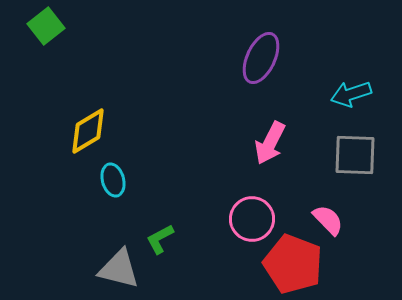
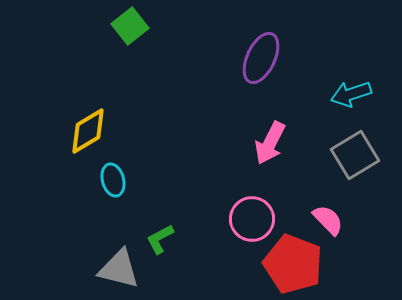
green square: moved 84 px right
gray square: rotated 33 degrees counterclockwise
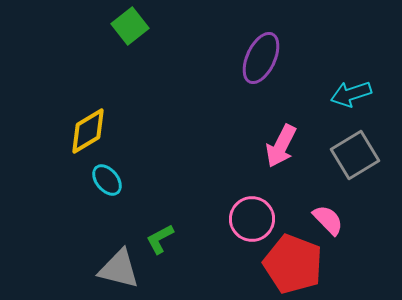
pink arrow: moved 11 px right, 3 px down
cyan ellipse: moved 6 px left; rotated 24 degrees counterclockwise
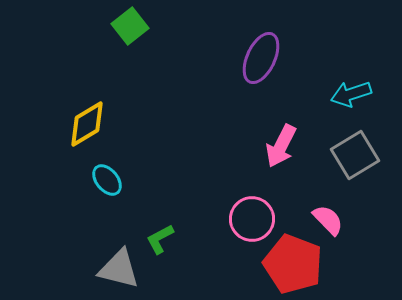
yellow diamond: moved 1 px left, 7 px up
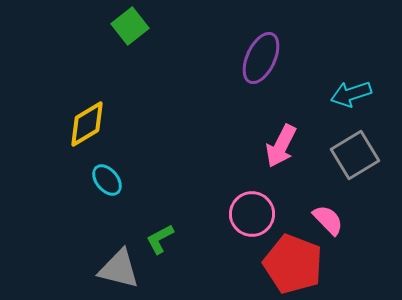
pink circle: moved 5 px up
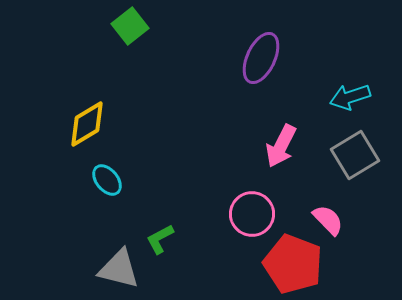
cyan arrow: moved 1 px left, 3 px down
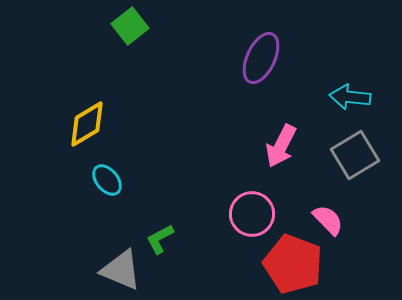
cyan arrow: rotated 24 degrees clockwise
gray triangle: moved 2 px right, 1 px down; rotated 9 degrees clockwise
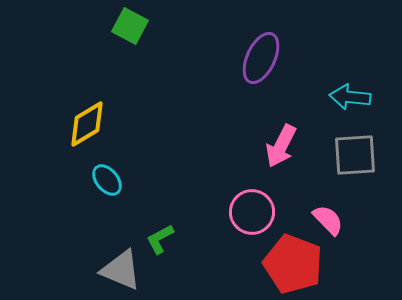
green square: rotated 24 degrees counterclockwise
gray square: rotated 27 degrees clockwise
pink circle: moved 2 px up
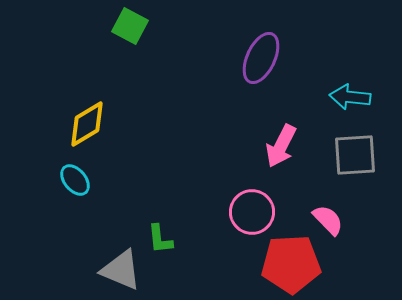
cyan ellipse: moved 32 px left
green L-shape: rotated 68 degrees counterclockwise
red pentagon: moved 2 px left; rotated 24 degrees counterclockwise
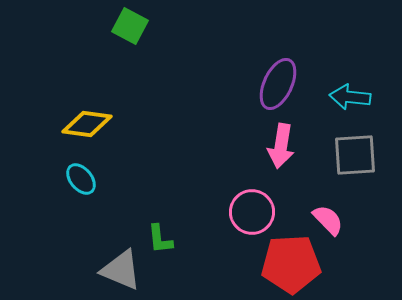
purple ellipse: moved 17 px right, 26 px down
yellow diamond: rotated 39 degrees clockwise
pink arrow: rotated 18 degrees counterclockwise
cyan ellipse: moved 6 px right, 1 px up
